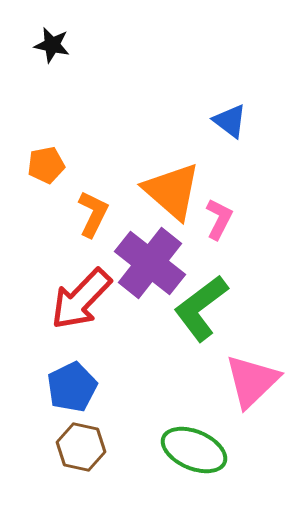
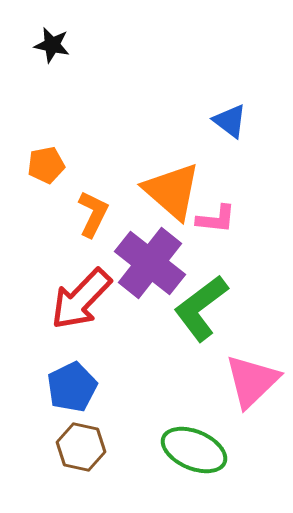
pink L-shape: moved 3 px left; rotated 69 degrees clockwise
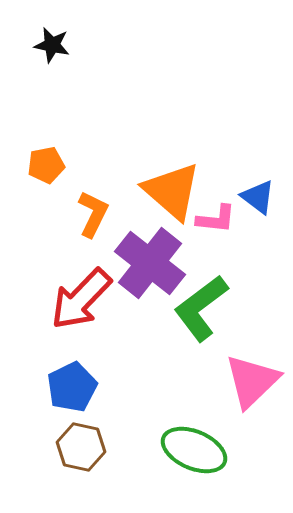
blue triangle: moved 28 px right, 76 px down
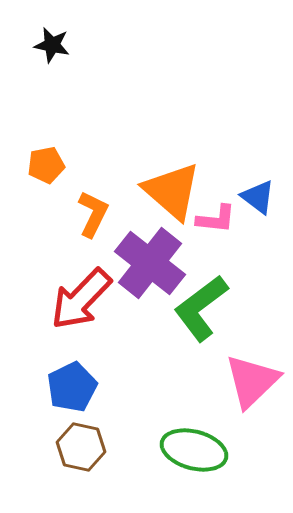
green ellipse: rotated 8 degrees counterclockwise
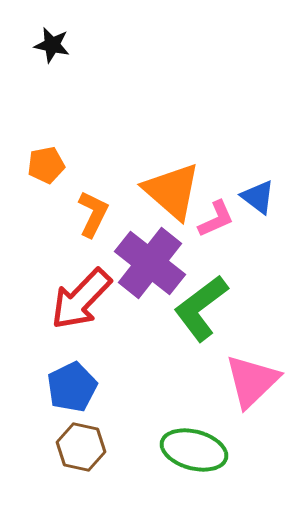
pink L-shape: rotated 30 degrees counterclockwise
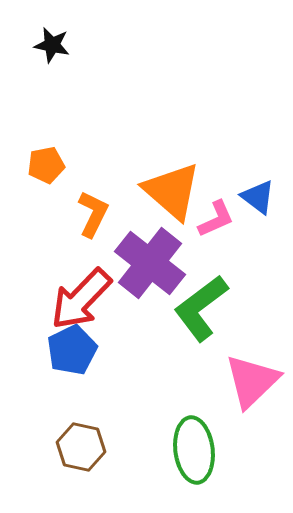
blue pentagon: moved 37 px up
green ellipse: rotated 68 degrees clockwise
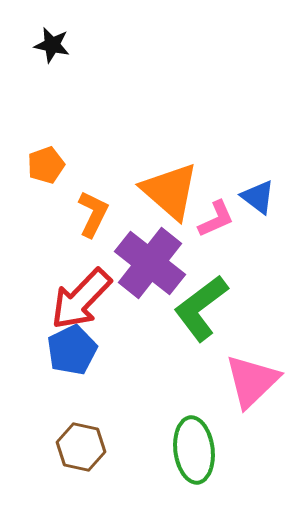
orange pentagon: rotated 9 degrees counterclockwise
orange triangle: moved 2 px left
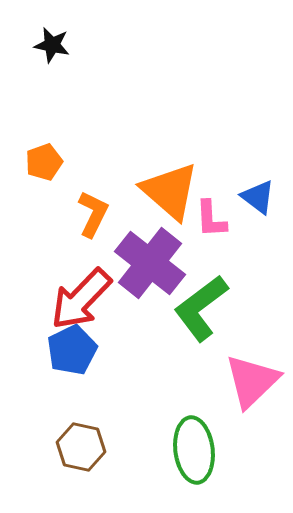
orange pentagon: moved 2 px left, 3 px up
pink L-shape: moved 5 px left; rotated 111 degrees clockwise
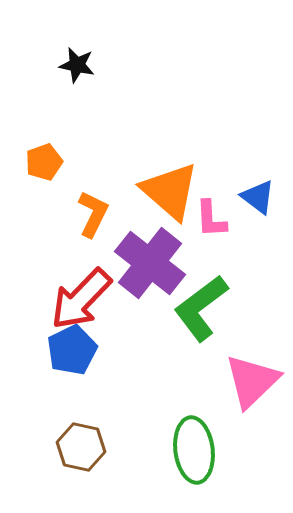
black star: moved 25 px right, 20 px down
